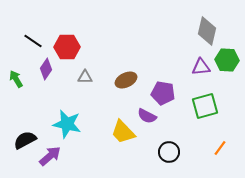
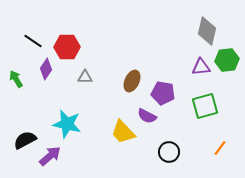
green hexagon: rotated 10 degrees counterclockwise
brown ellipse: moved 6 px right, 1 px down; rotated 40 degrees counterclockwise
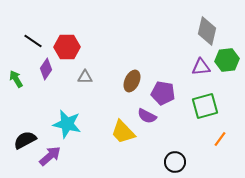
orange line: moved 9 px up
black circle: moved 6 px right, 10 px down
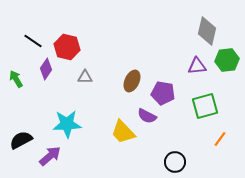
red hexagon: rotated 15 degrees clockwise
purple triangle: moved 4 px left, 1 px up
cyan star: rotated 16 degrees counterclockwise
black semicircle: moved 4 px left
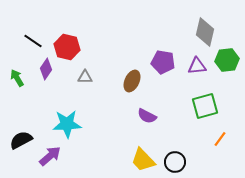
gray diamond: moved 2 px left, 1 px down
green arrow: moved 1 px right, 1 px up
purple pentagon: moved 31 px up
yellow trapezoid: moved 20 px right, 28 px down
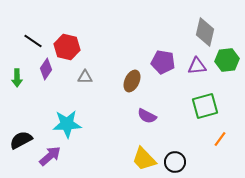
green arrow: rotated 150 degrees counterclockwise
yellow trapezoid: moved 1 px right, 1 px up
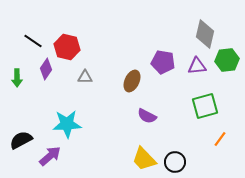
gray diamond: moved 2 px down
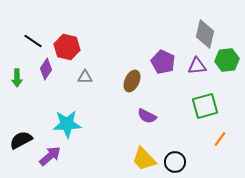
purple pentagon: rotated 15 degrees clockwise
